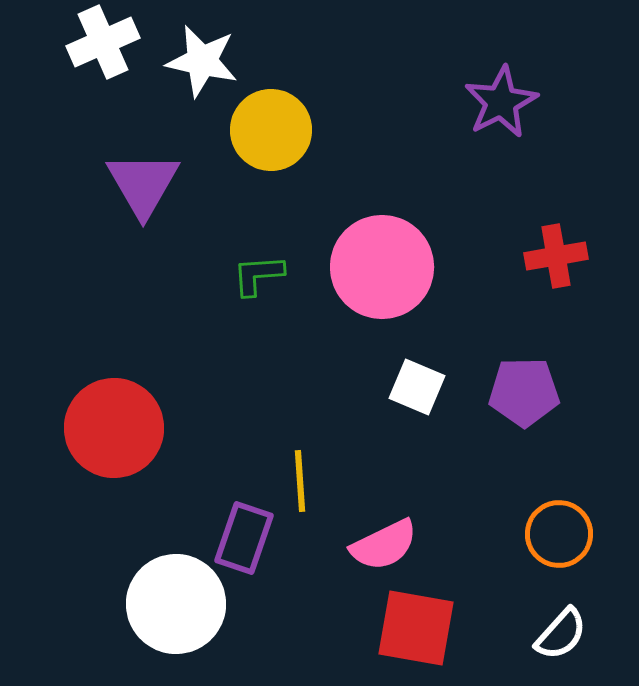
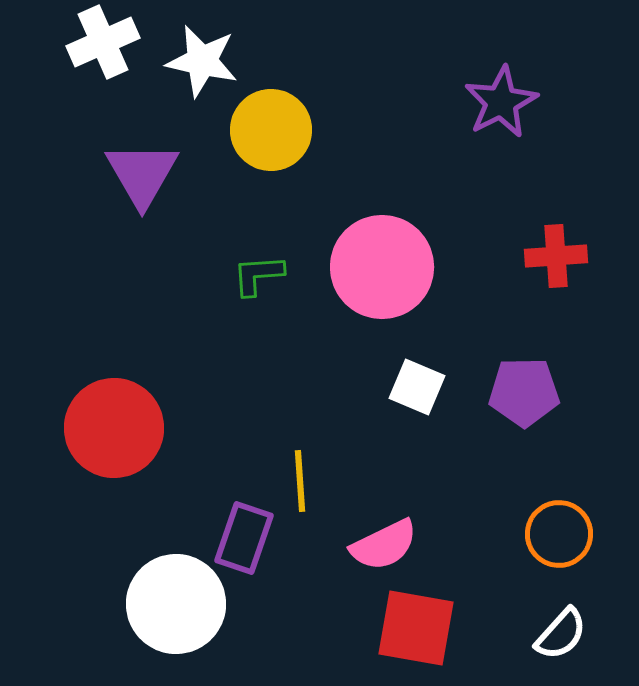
purple triangle: moved 1 px left, 10 px up
red cross: rotated 6 degrees clockwise
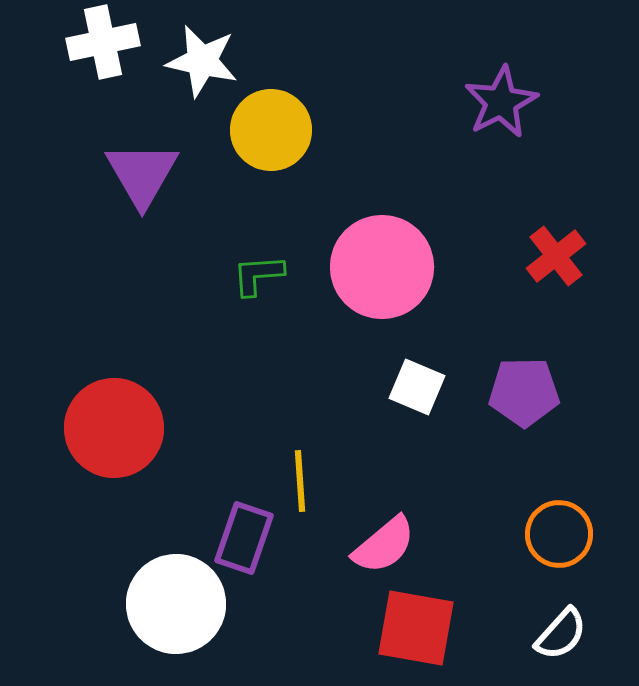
white cross: rotated 12 degrees clockwise
red cross: rotated 34 degrees counterclockwise
pink semicircle: rotated 14 degrees counterclockwise
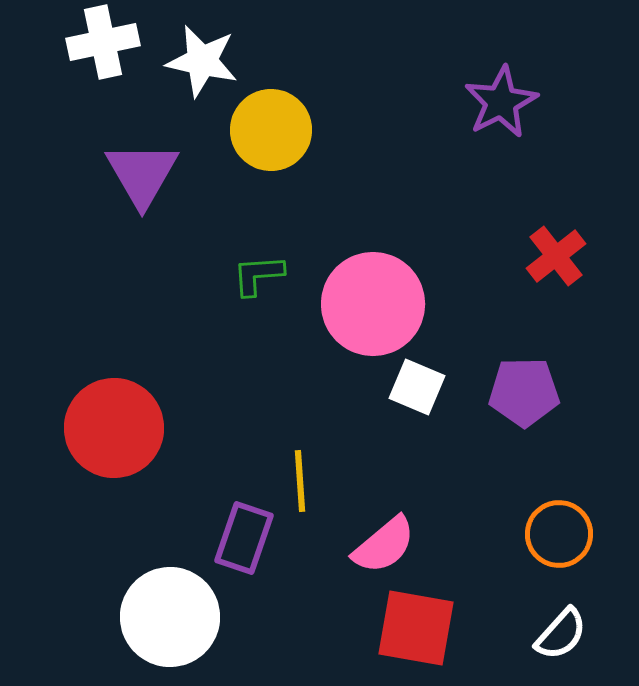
pink circle: moved 9 px left, 37 px down
white circle: moved 6 px left, 13 px down
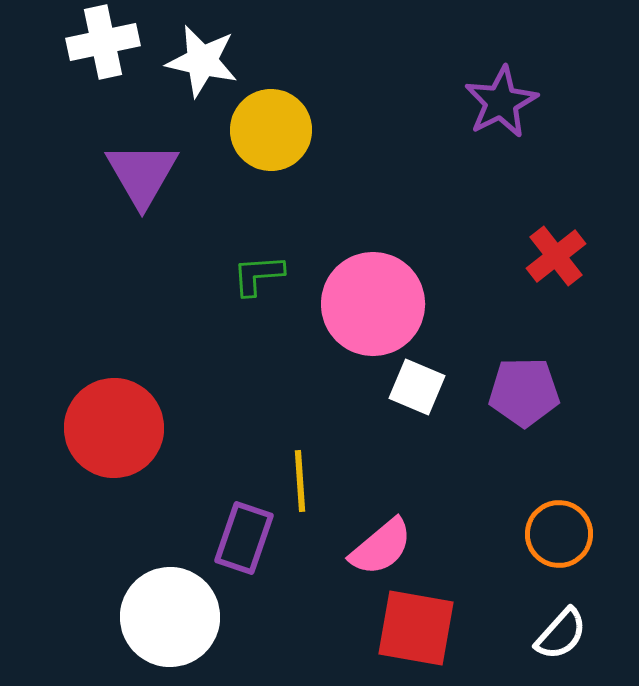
pink semicircle: moved 3 px left, 2 px down
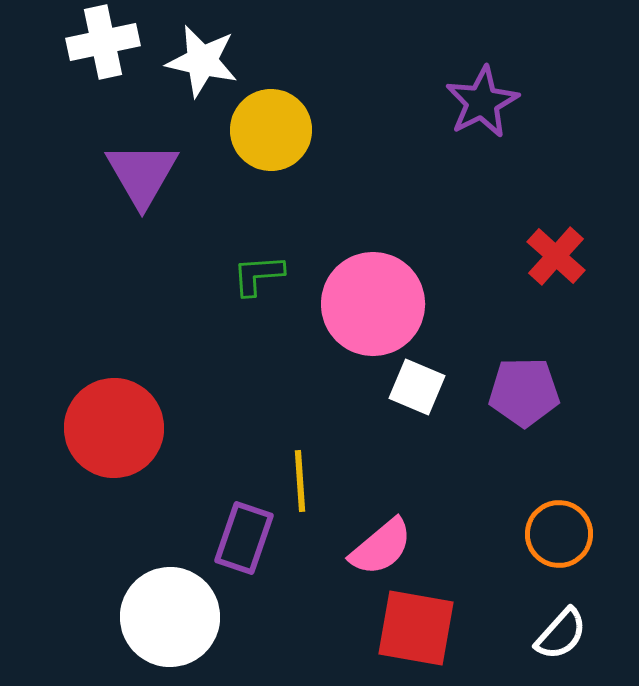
purple star: moved 19 px left
red cross: rotated 10 degrees counterclockwise
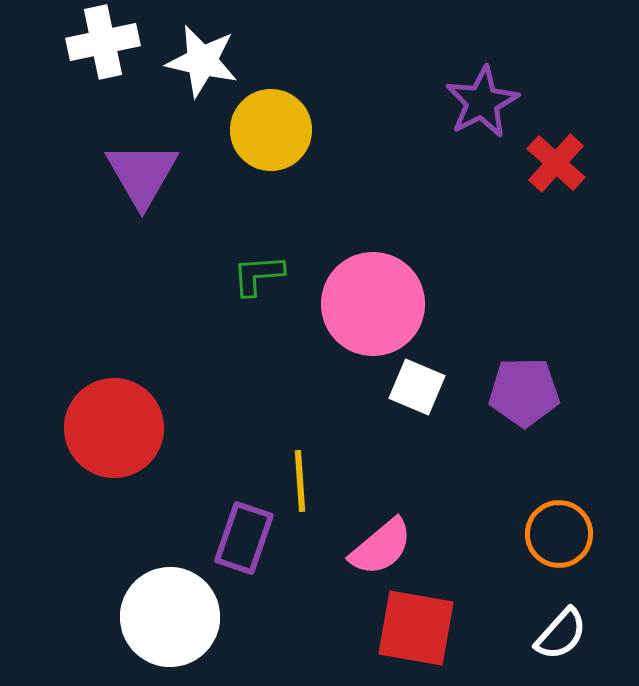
red cross: moved 93 px up
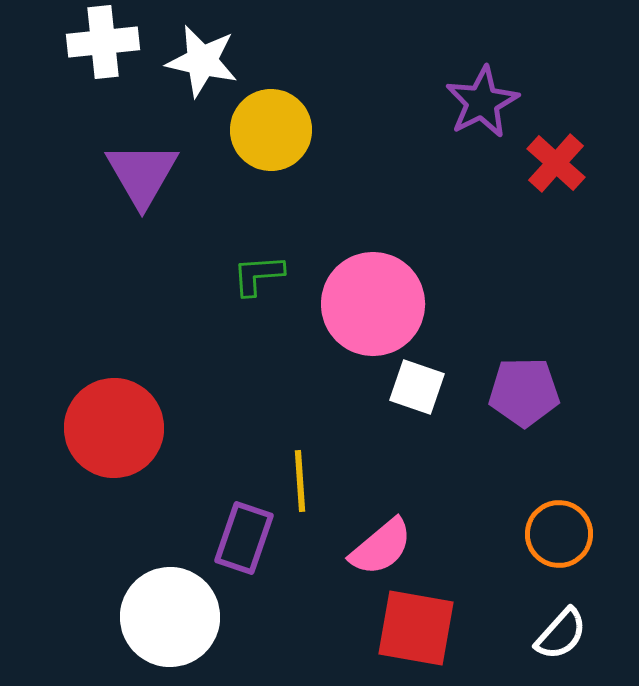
white cross: rotated 6 degrees clockwise
white square: rotated 4 degrees counterclockwise
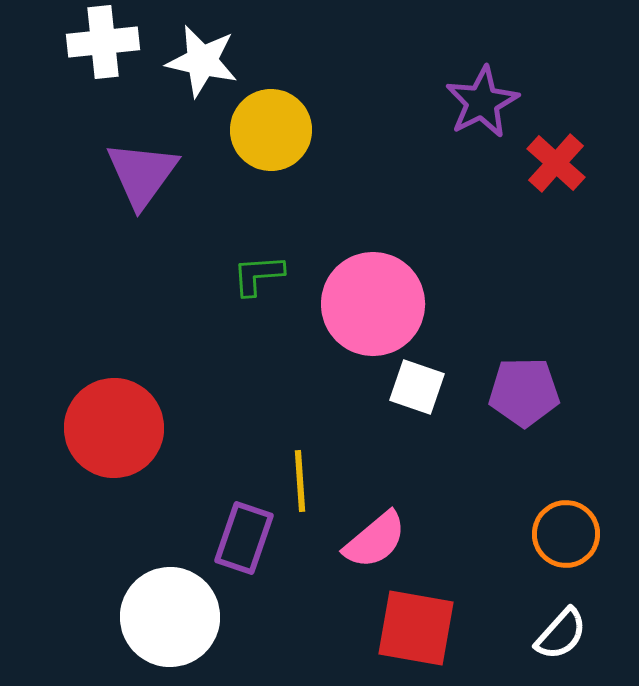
purple triangle: rotated 6 degrees clockwise
orange circle: moved 7 px right
pink semicircle: moved 6 px left, 7 px up
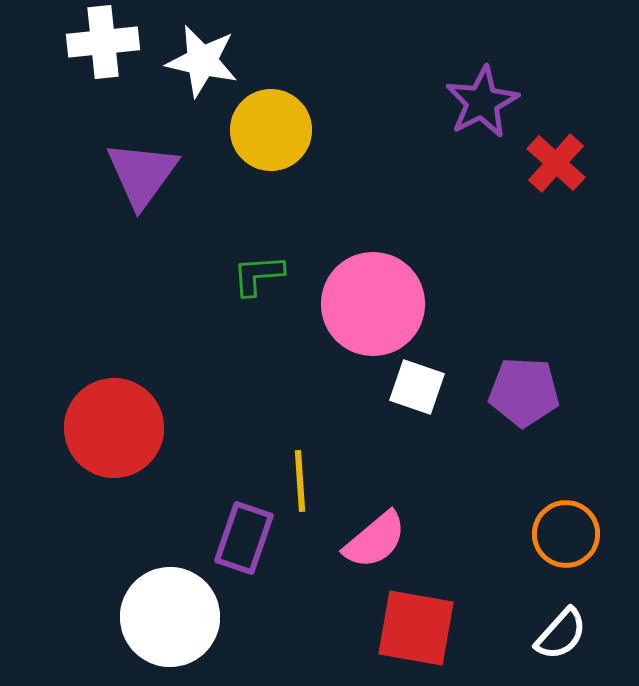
purple pentagon: rotated 4 degrees clockwise
